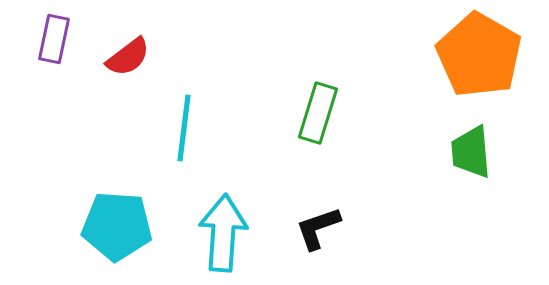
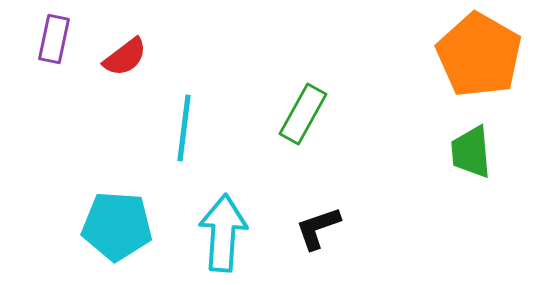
red semicircle: moved 3 px left
green rectangle: moved 15 px left, 1 px down; rotated 12 degrees clockwise
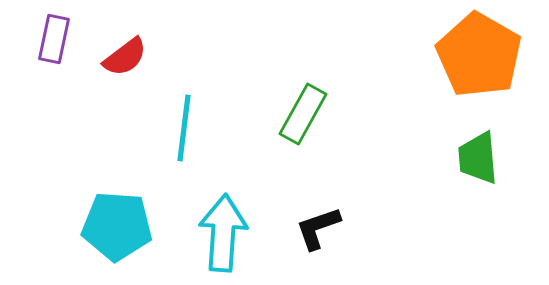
green trapezoid: moved 7 px right, 6 px down
